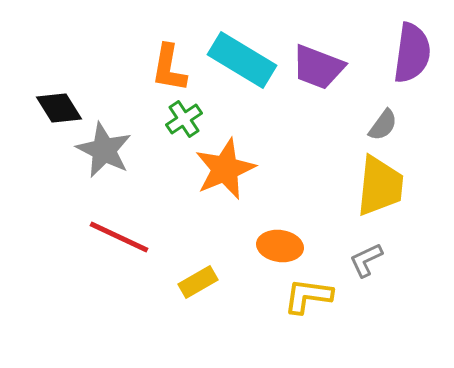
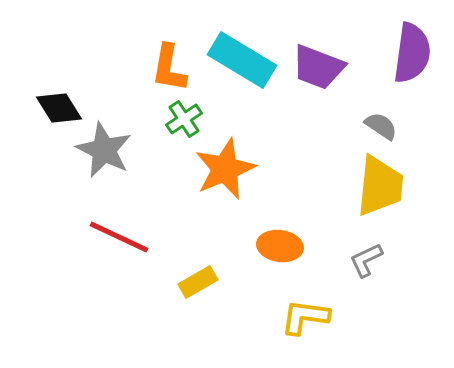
gray semicircle: moved 2 px left, 1 px down; rotated 92 degrees counterclockwise
yellow L-shape: moved 3 px left, 21 px down
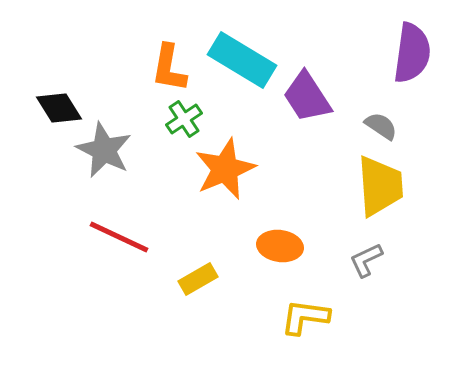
purple trapezoid: moved 11 px left, 30 px down; rotated 36 degrees clockwise
yellow trapezoid: rotated 10 degrees counterclockwise
yellow rectangle: moved 3 px up
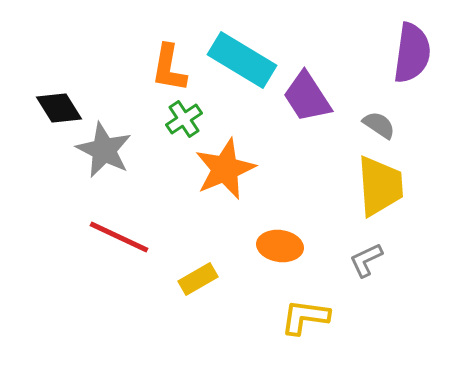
gray semicircle: moved 2 px left, 1 px up
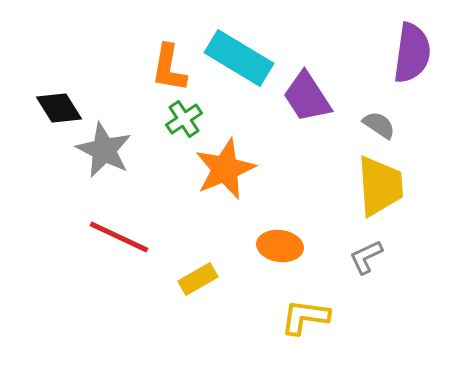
cyan rectangle: moved 3 px left, 2 px up
gray L-shape: moved 3 px up
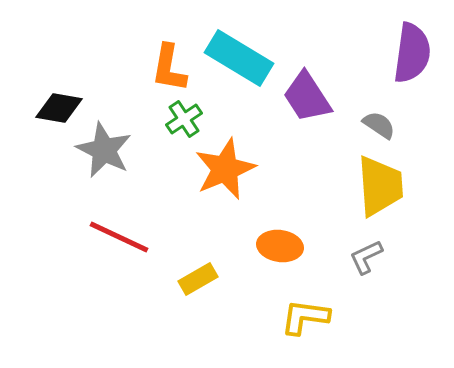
black diamond: rotated 48 degrees counterclockwise
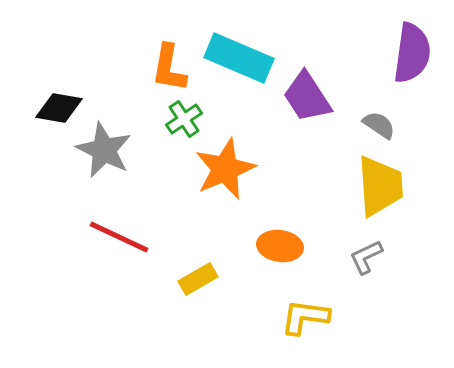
cyan rectangle: rotated 8 degrees counterclockwise
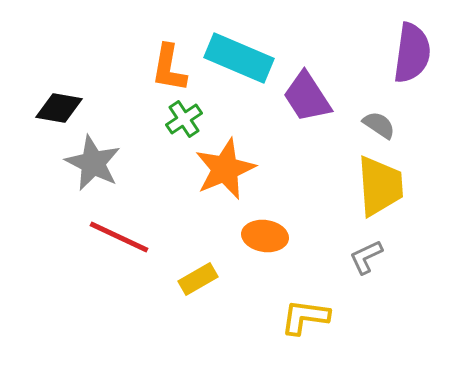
gray star: moved 11 px left, 13 px down
orange ellipse: moved 15 px left, 10 px up
